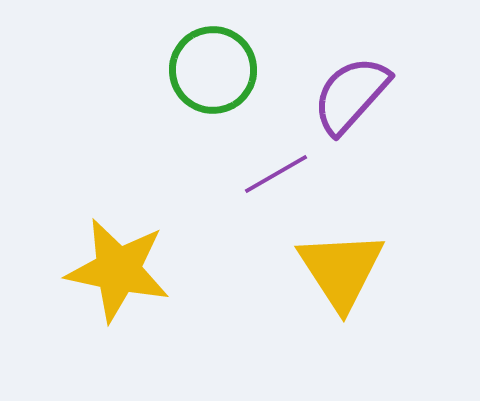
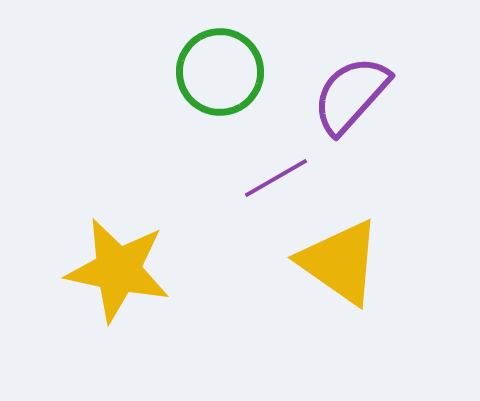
green circle: moved 7 px right, 2 px down
purple line: moved 4 px down
yellow triangle: moved 1 px left, 8 px up; rotated 22 degrees counterclockwise
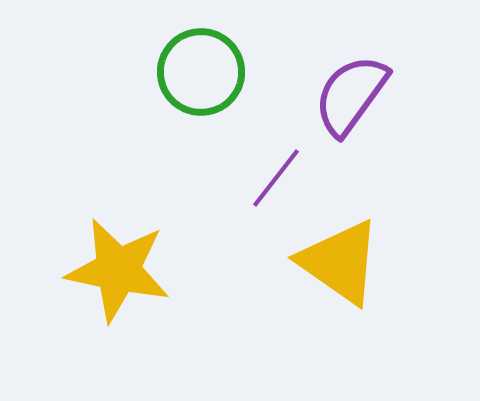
green circle: moved 19 px left
purple semicircle: rotated 6 degrees counterclockwise
purple line: rotated 22 degrees counterclockwise
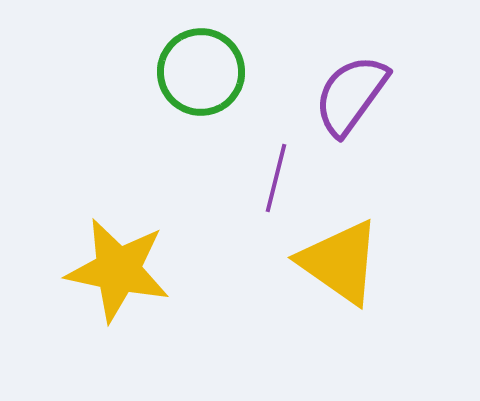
purple line: rotated 24 degrees counterclockwise
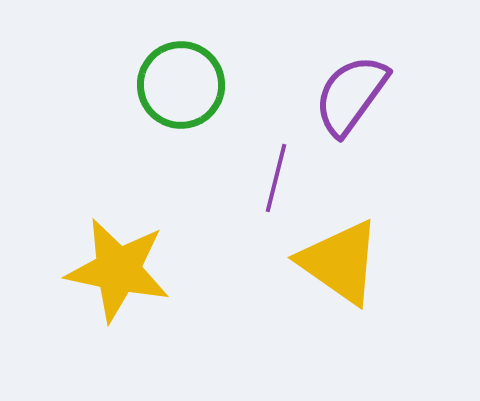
green circle: moved 20 px left, 13 px down
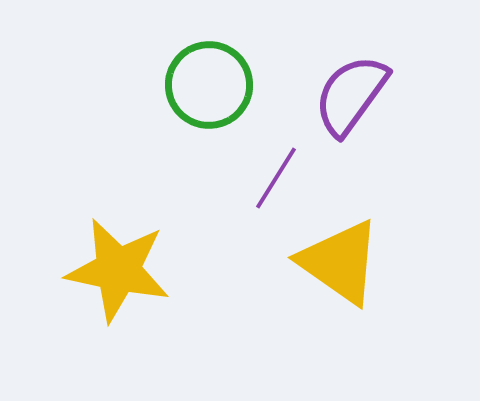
green circle: moved 28 px right
purple line: rotated 18 degrees clockwise
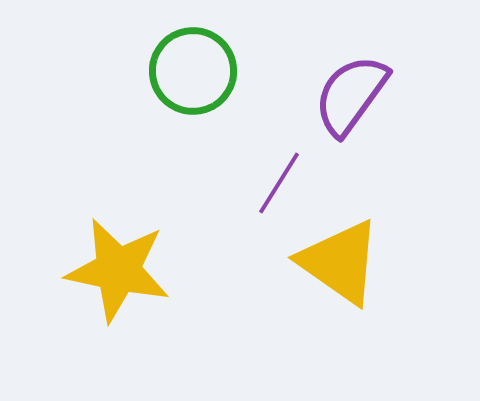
green circle: moved 16 px left, 14 px up
purple line: moved 3 px right, 5 px down
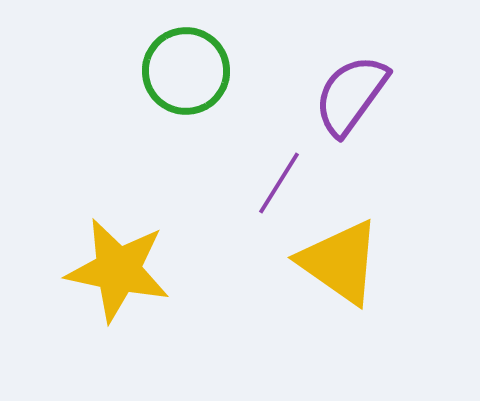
green circle: moved 7 px left
